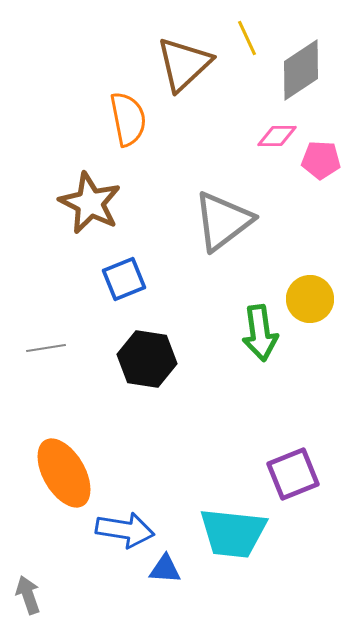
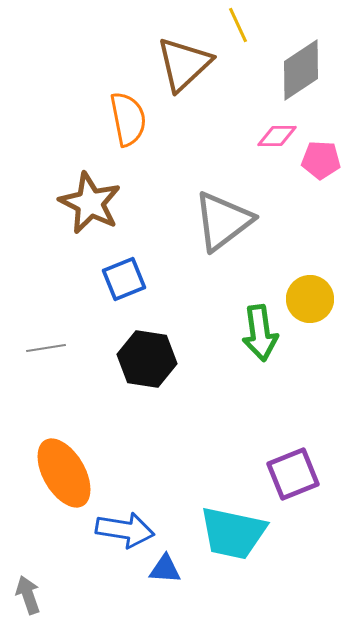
yellow line: moved 9 px left, 13 px up
cyan trapezoid: rotated 6 degrees clockwise
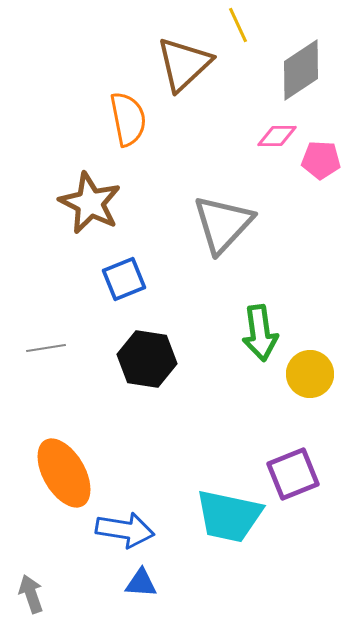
gray triangle: moved 3 px down; rotated 10 degrees counterclockwise
yellow circle: moved 75 px down
cyan trapezoid: moved 4 px left, 17 px up
blue triangle: moved 24 px left, 14 px down
gray arrow: moved 3 px right, 1 px up
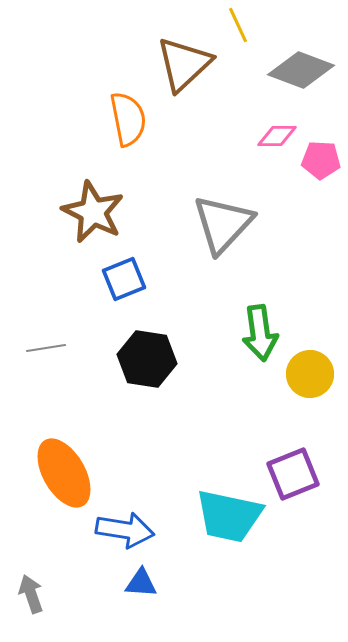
gray diamond: rotated 54 degrees clockwise
brown star: moved 3 px right, 9 px down
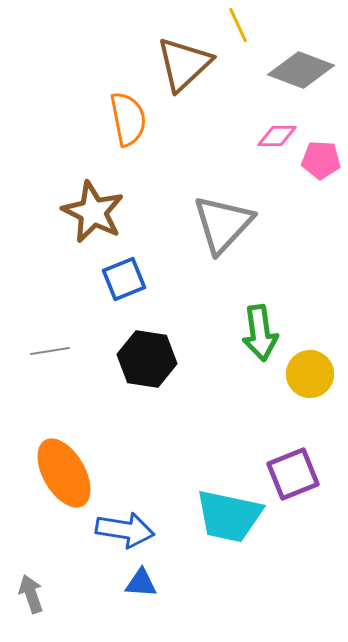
gray line: moved 4 px right, 3 px down
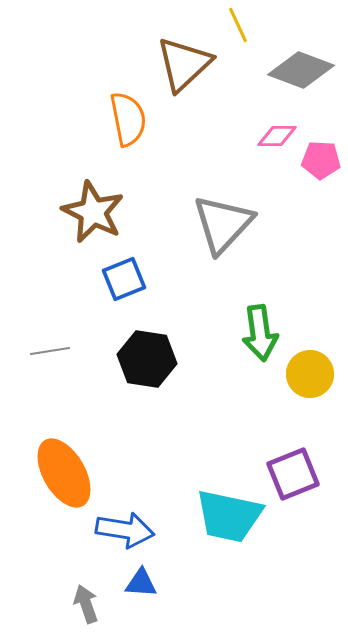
gray arrow: moved 55 px right, 10 px down
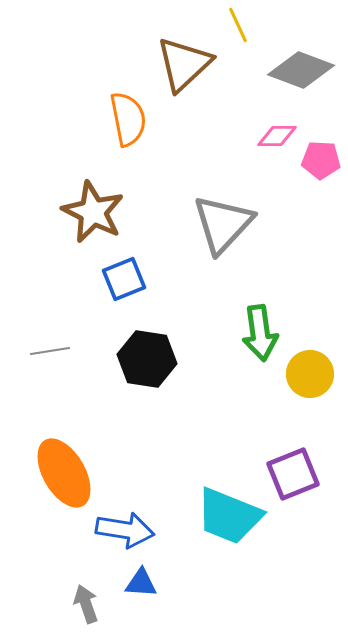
cyan trapezoid: rotated 10 degrees clockwise
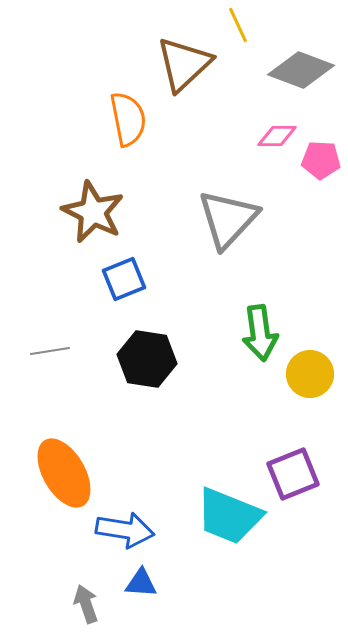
gray triangle: moved 5 px right, 5 px up
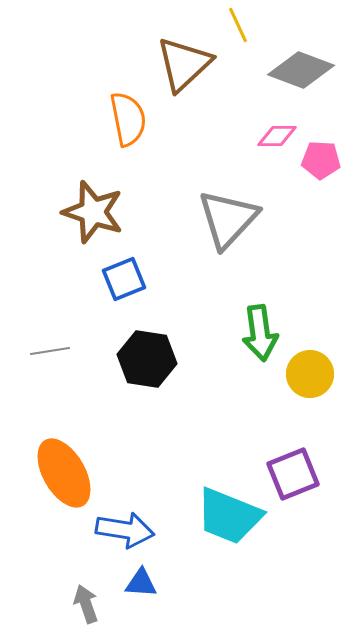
brown star: rotated 8 degrees counterclockwise
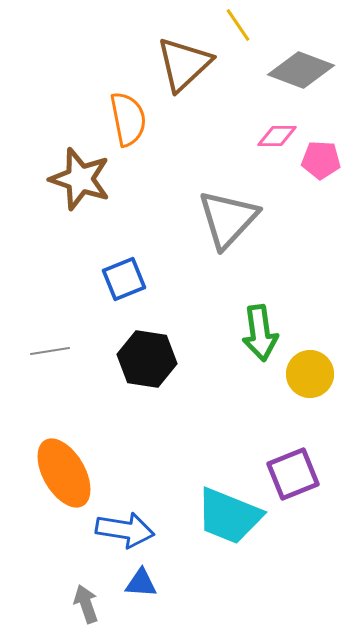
yellow line: rotated 9 degrees counterclockwise
brown star: moved 13 px left, 33 px up
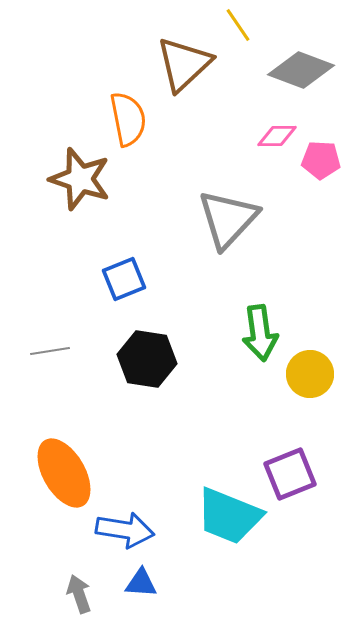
purple square: moved 3 px left
gray arrow: moved 7 px left, 10 px up
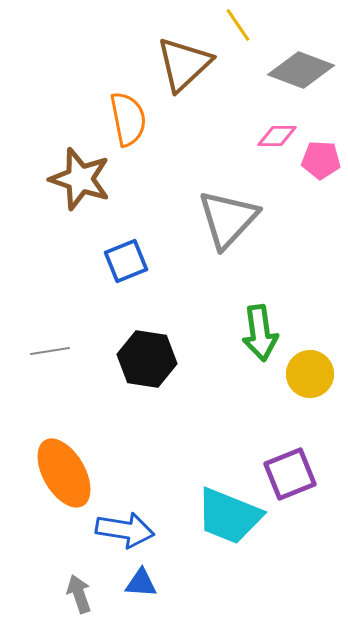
blue square: moved 2 px right, 18 px up
